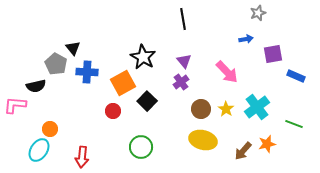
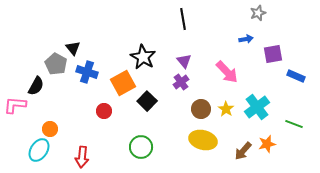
blue cross: rotated 15 degrees clockwise
black semicircle: rotated 48 degrees counterclockwise
red circle: moved 9 px left
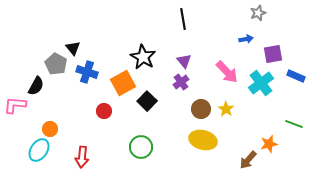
cyan cross: moved 4 px right, 24 px up
orange star: moved 2 px right
brown arrow: moved 5 px right, 9 px down
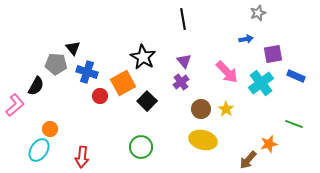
gray pentagon: rotated 25 degrees counterclockwise
pink L-shape: rotated 135 degrees clockwise
red circle: moved 4 px left, 15 px up
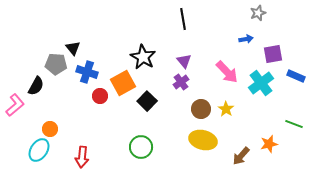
brown arrow: moved 7 px left, 4 px up
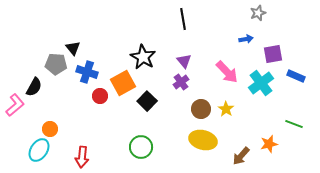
black semicircle: moved 2 px left, 1 px down
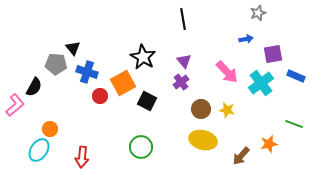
black square: rotated 18 degrees counterclockwise
yellow star: moved 1 px right, 1 px down; rotated 21 degrees counterclockwise
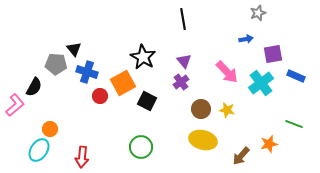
black triangle: moved 1 px right, 1 px down
